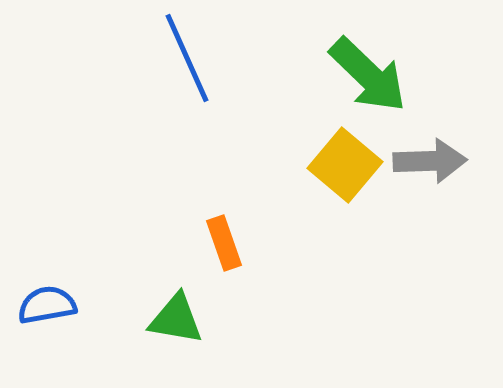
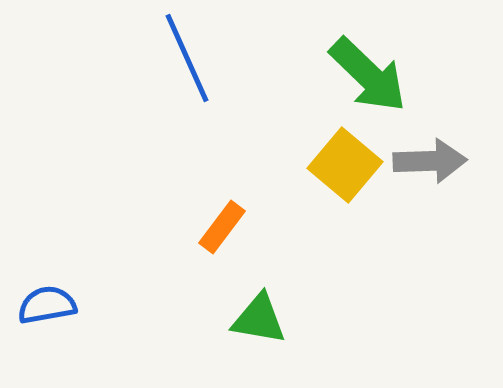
orange rectangle: moved 2 px left, 16 px up; rotated 56 degrees clockwise
green triangle: moved 83 px right
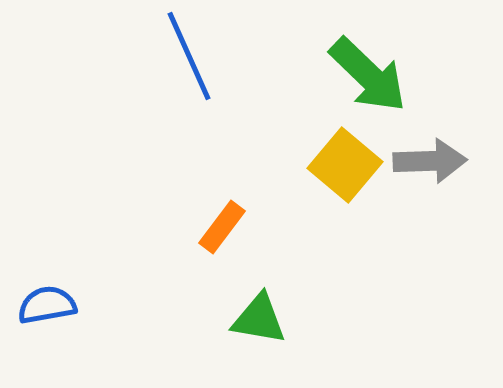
blue line: moved 2 px right, 2 px up
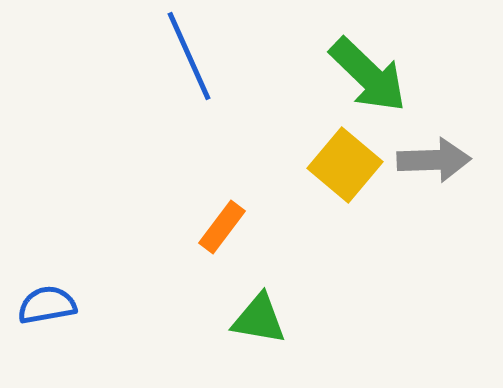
gray arrow: moved 4 px right, 1 px up
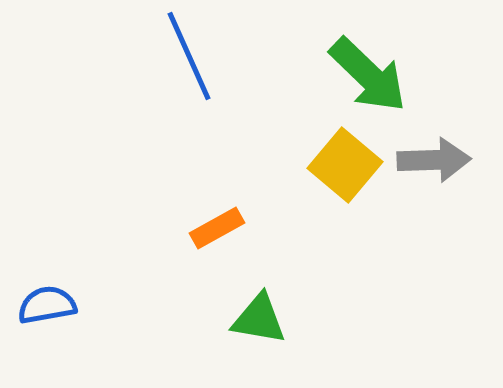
orange rectangle: moved 5 px left, 1 px down; rotated 24 degrees clockwise
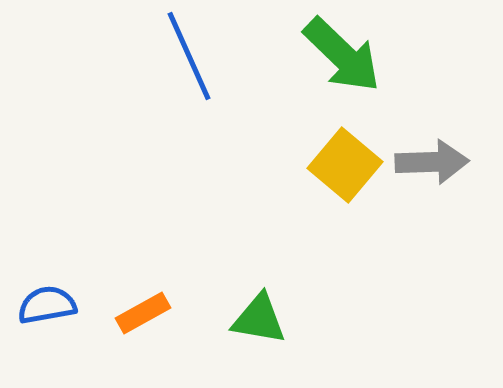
green arrow: moved 26 px left, 20 px up
gray arrow: moved 2 px left, 2 px down
orange rectangle: moved 74 px left, 85 px down
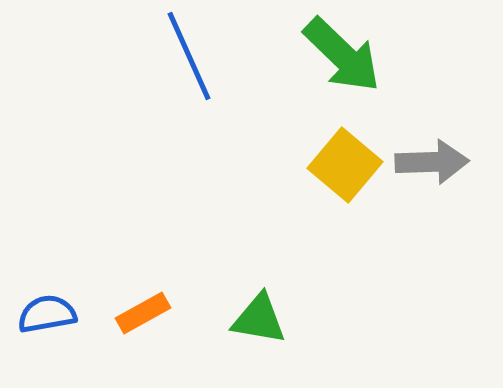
blue semicircle: moved 9 px down
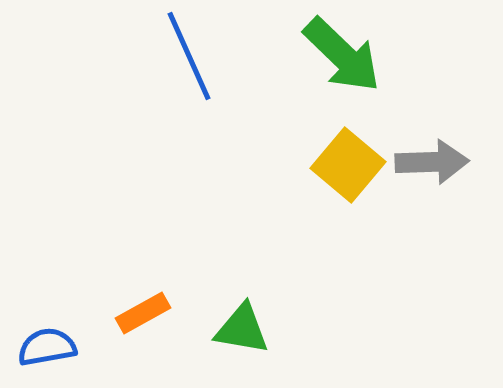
yellow square: moved 3 px right
blue semicircle: moved 33 px down
green triangle: moved 17 px left, 10 px down
